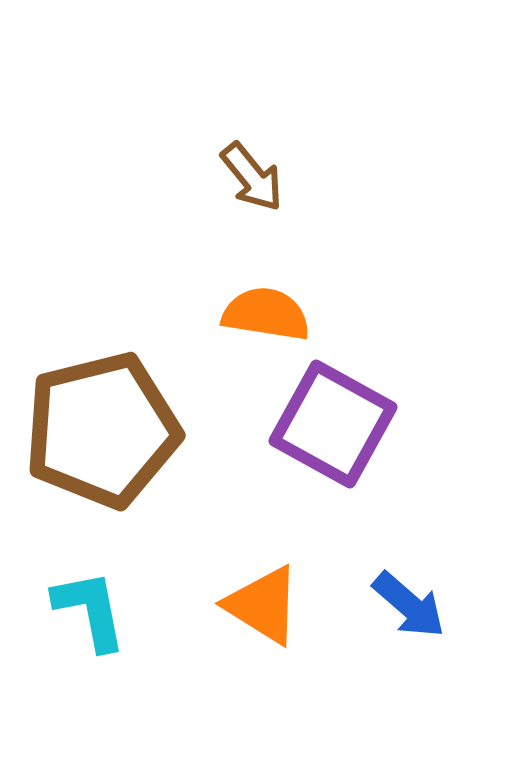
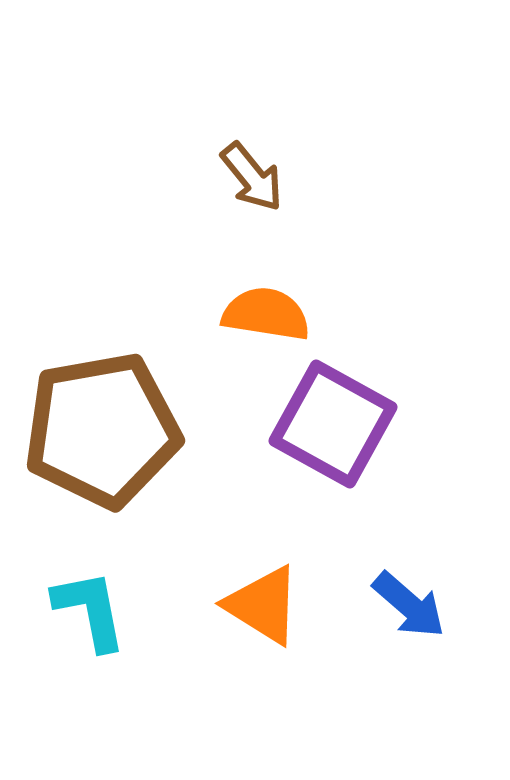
brown pentagon: rotated 4 degrees clockwise
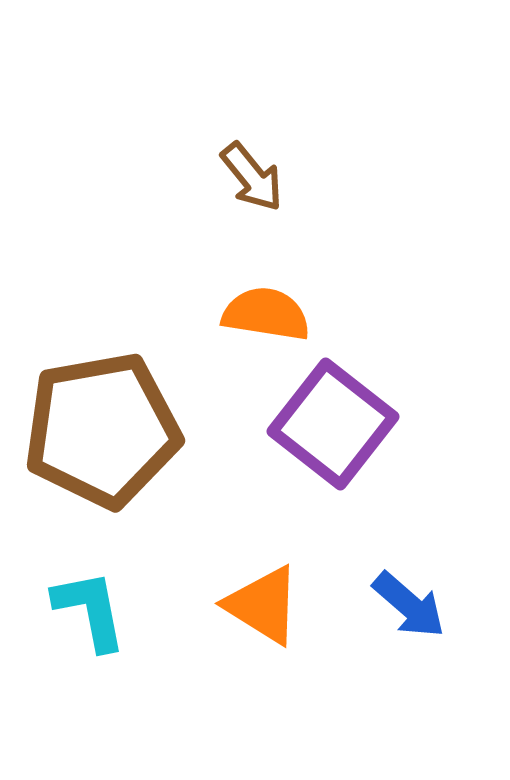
purple square: rotated 9 degrees clockwise
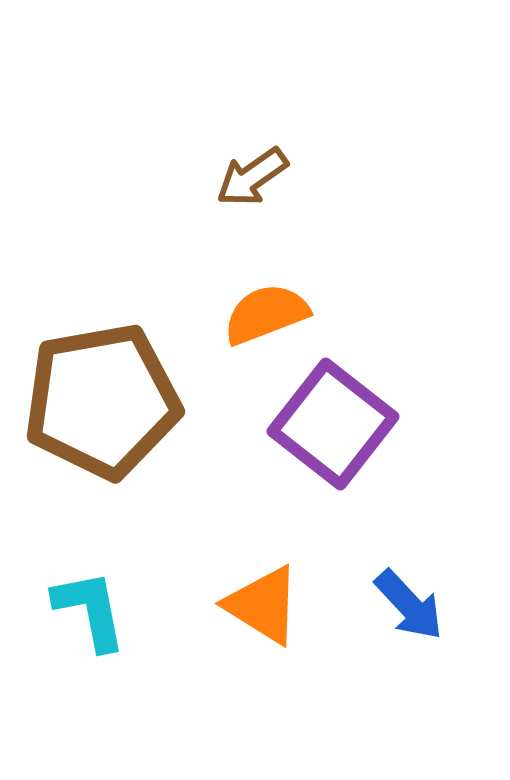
brown arrow: rotated 94 degrees clockwise
orange semicircle: rotated 30 degrees counterclockwise
brown pentagon: moved 29 px up
blue arrow: rotated 6 degrees clockwise
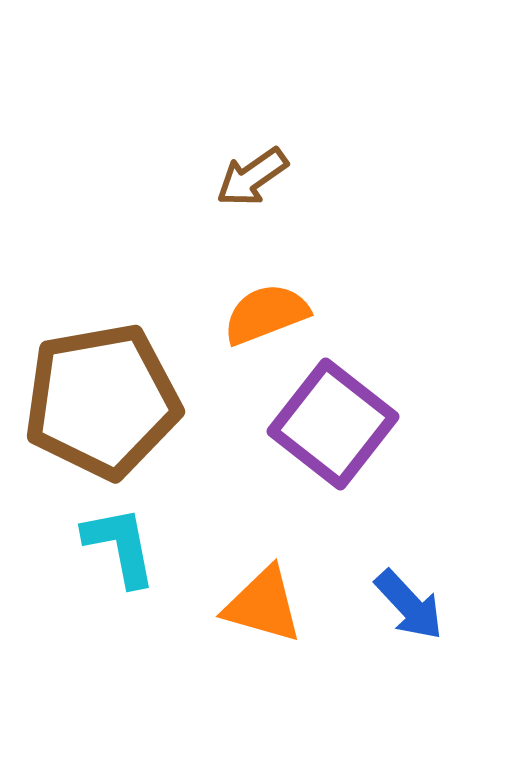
orange triangle: rotated 16 degrees counterclockwise
cyan L-shape: moved 30 px right, 64 px up
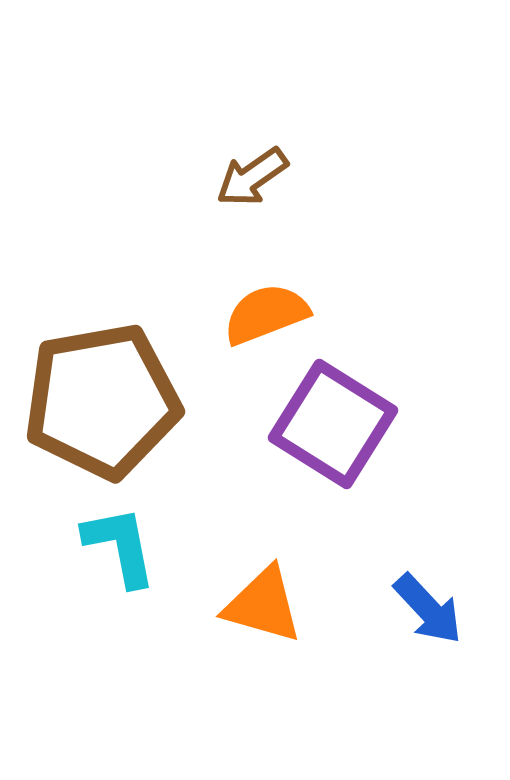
purple square: rotated 6 degrees counterclockwise
blue arrow: moved 19 px right, 4 px down
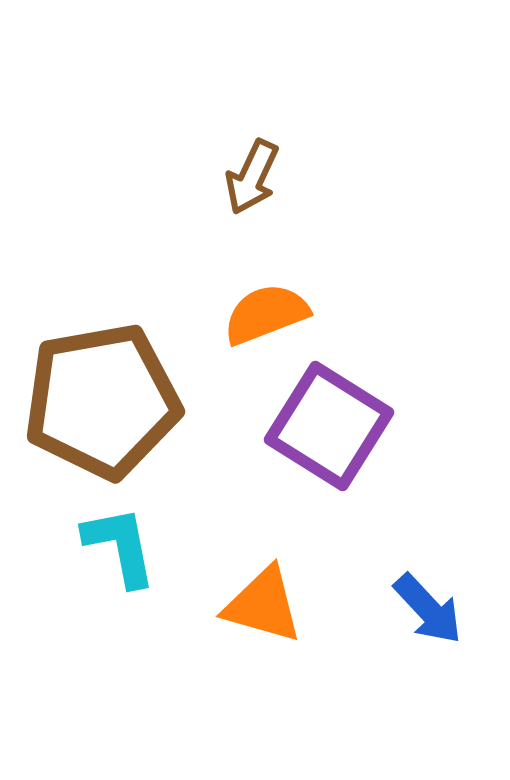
brown arrow: rotated 30 degrees counterclockwise
purple square: moved 4 px left, 2 px down
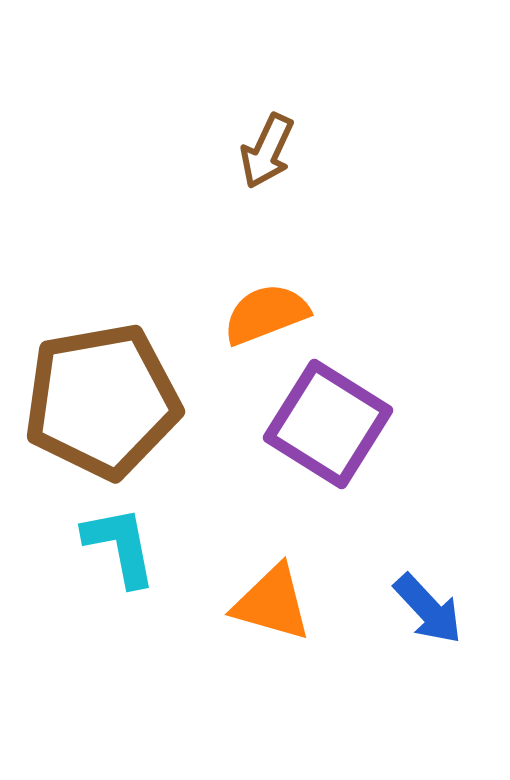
brown arrow: moved 15 px right, 26 px up
purple square: moved 1 px left, 2 px up
orange triangle: moved 9 px right, 2 px up
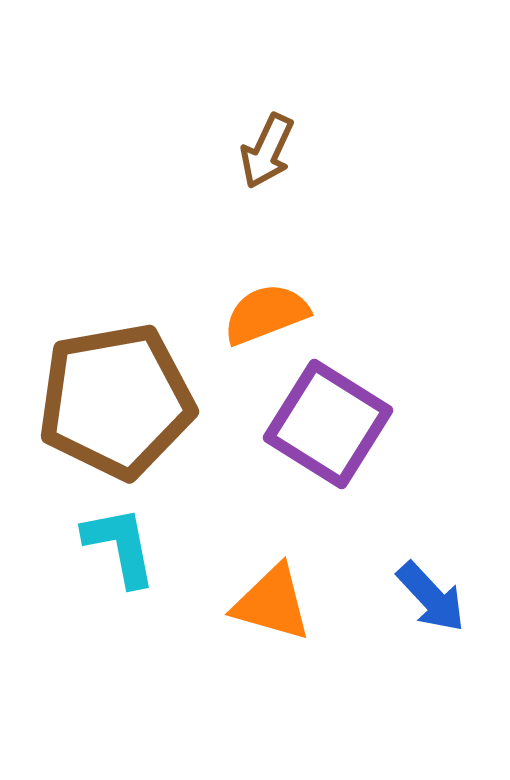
brown pentagon: moved 14 px right
blue arrow: moved 3 px right, 12 px up
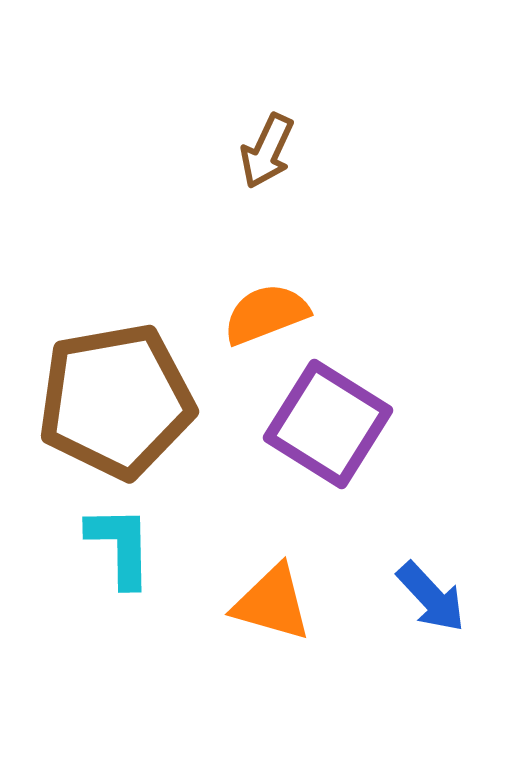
cyan L-shape: rotated 10 degrees clockwise
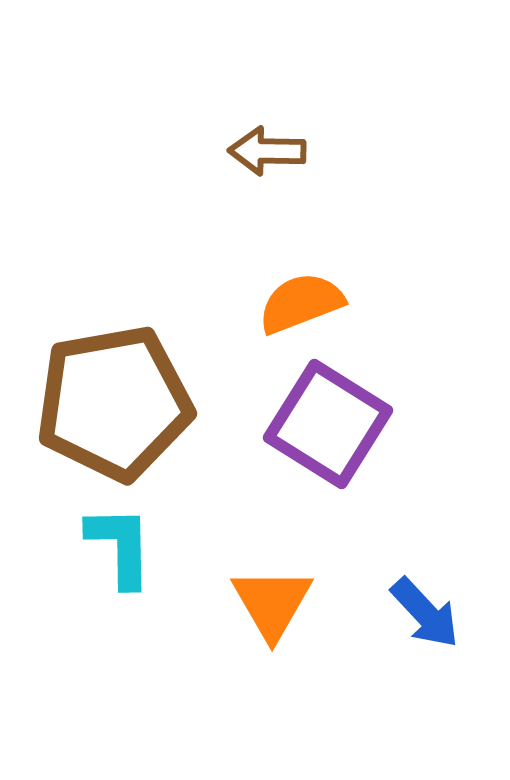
brown arrow: rotated 66 degrees clockwise
orange semicircle: moved 35 px right, 11 px up
brown pentagon: moved 2 px left, 2 px down
blue arrow: moved 6 px left, 16 px down
orange triangle: rotated 44 degrees clockwise
